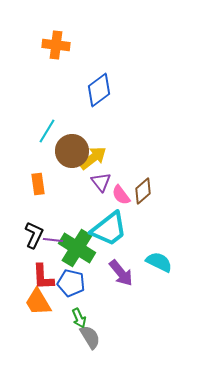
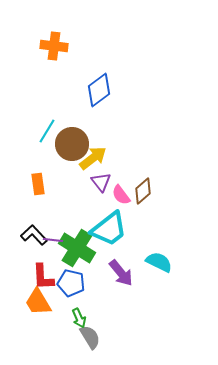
orange cross: moved 2 px left, 1 px down
brown circle: moved 7 px up
black L-shape: rotated 68 degrees counterclockwise
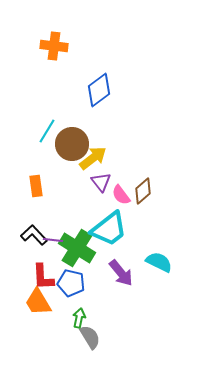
orange rectangle: moved 2 px left, 2 px down
green arrow: rotated 144 degrees counterclockwise
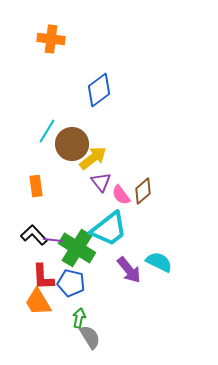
orange cross: moved 3 px left, 7 px up
purple arrow: moved 8 px right, 3 px up
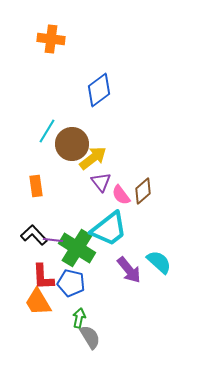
cyan semicircle: rotated 16 degrees clockwise
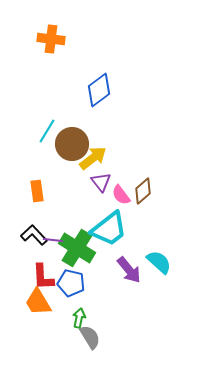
orange rectangle: moved 1 px right, 5 px down
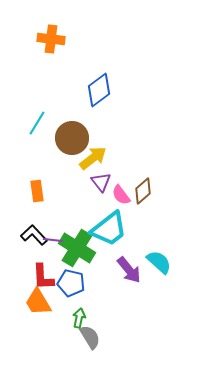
cyan line: moved 10 px left, 8 px up
brown circle: moved 6 px up
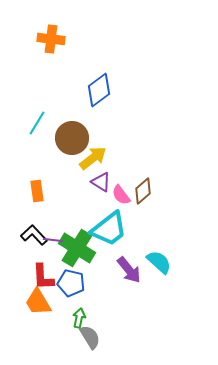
purple triangle: rotated 20 degrees counterclockwise
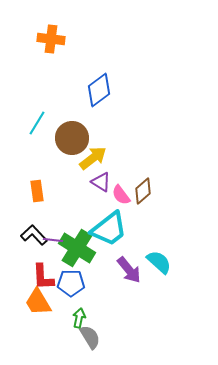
blue pentagon: rotated 12 degrees counterclockwise
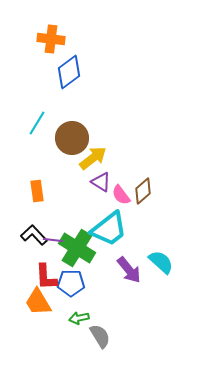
blue diamond: moved 30 px left, 18 px up
cyan semicircle: moved 2 px right
red L-shape: moved 3 px right
green arrow: rotated 114 degrees counterclockwise
gray semicircle: moved 10 px right, 1 px up
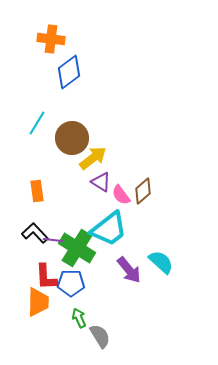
black L-shape: moved 1 px right, 2 px up
orange trapezoid: rotated 148 degrees counterclockwise
green arrow: rotated 78 degrees clockwise
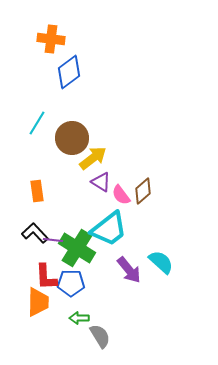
green arrow: rotated 66 degrees counterclockwise
